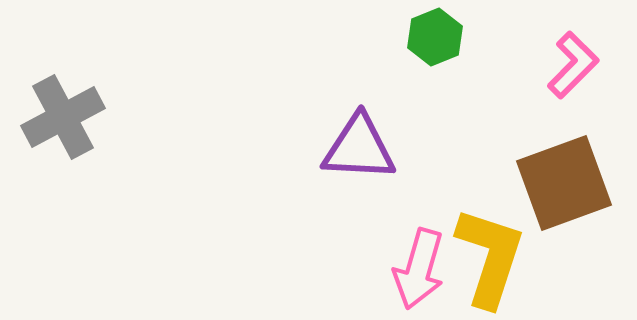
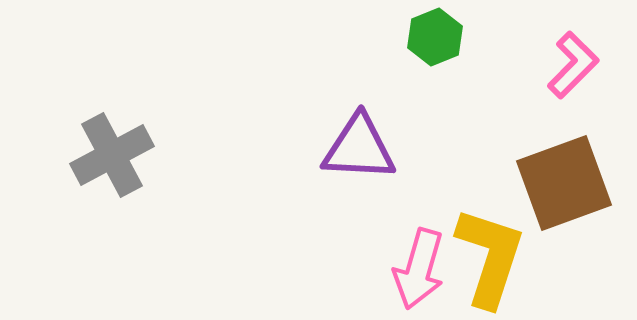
gray cross: moved 49 px right, 38 px down
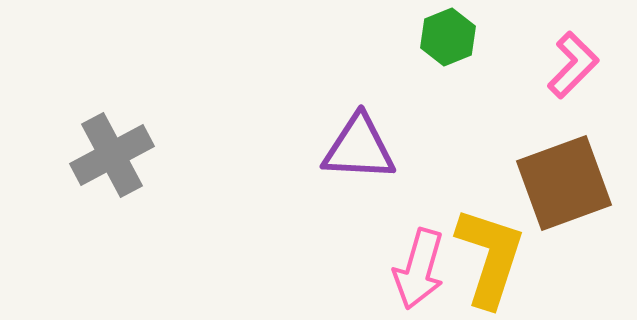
green hexagon: moved 13 px right
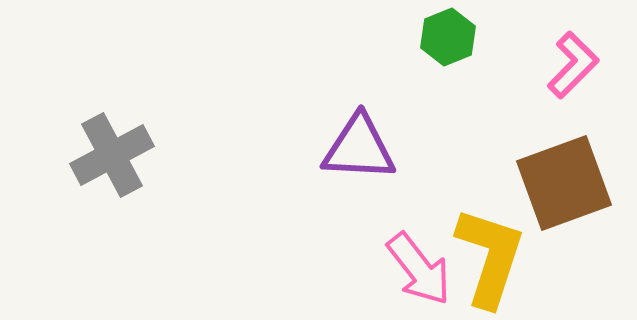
pink arrow: rotated 54 degrees counterclockwise
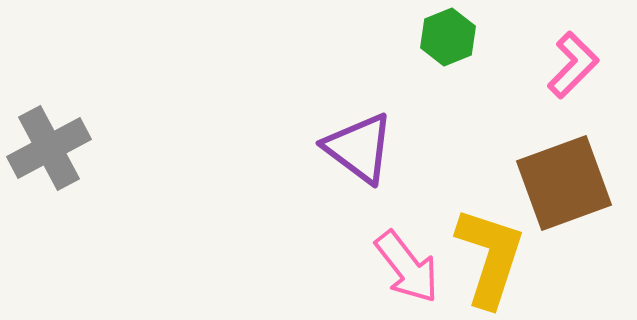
purple triangle: rotated 34 degrees clockwise
gray cross: moved 63 px left, 7 px up
pink arrow: moved 12 px left, 2 px up
